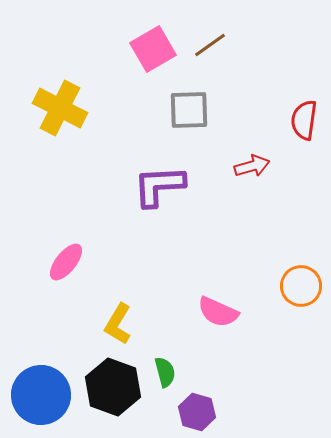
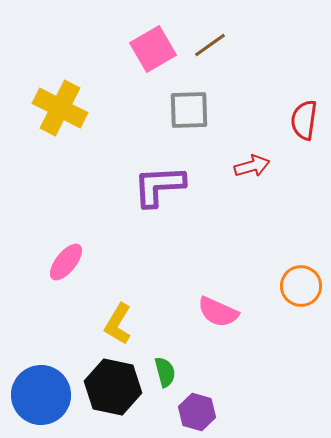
black hexagon: rotated 8 degrees counterclockwise
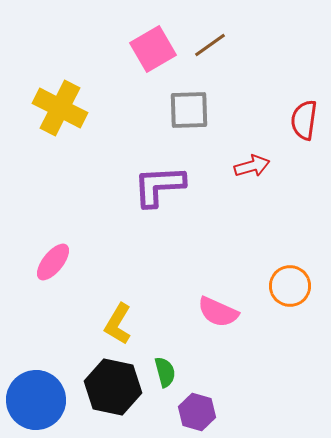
pink ellipse: moved 13 px left
orange circle: moved 11 px left
blue circle: moved 5 px left, 5 px down
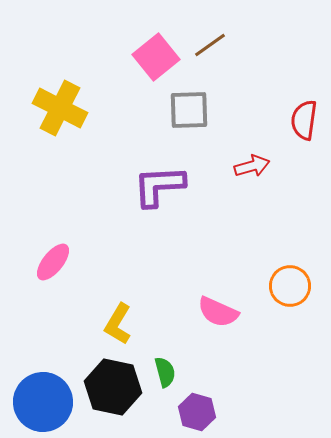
pink square: moved 3 px right, 8 px down; rotated 9 degrees counterclockwise
blue circle: moved 7 px right, 2 px down
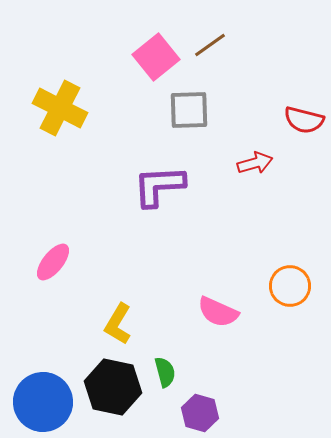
red semicircle: rotated 84 degrees counterclockwise
red arrow: moved 3 px right, 3 px up
purple hexagon: moved 3 px right, 1 px down
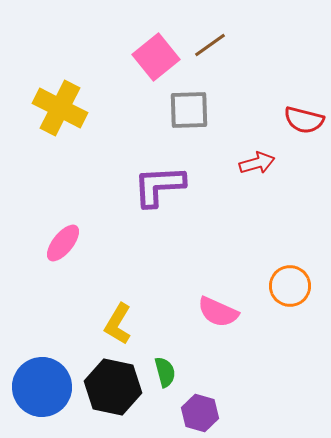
red arrow: moved 2 px right
pink ellipse: moved 10 px right, 19 px up
blue circle: moved 1 px left, 15 px up
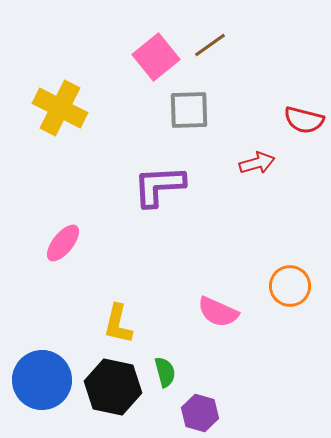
yellow L-shape: rotated 18 degrees counterclockwise
blue circle: moved 7 px up
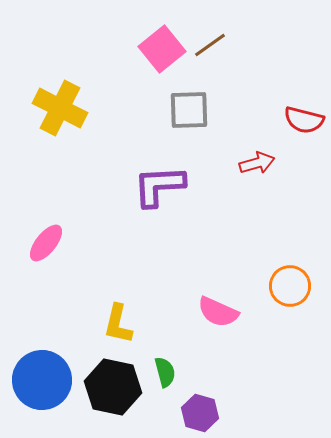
pink square: moved 6 px right, 8 px up
pink ellipse: moved 17 px left
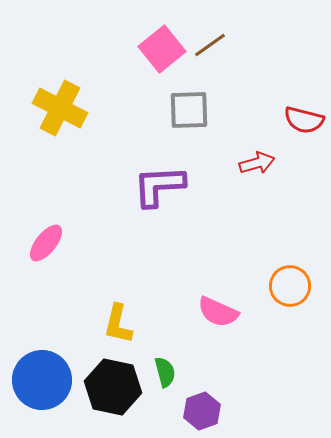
purple hexagon: moved 2 px right, 2 px up; rotated 24 degrees clockwise
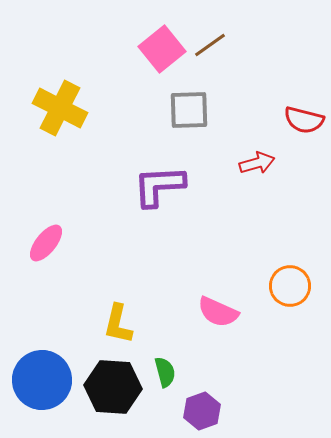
black hexagon: rotated 8 degrees counterclockwise
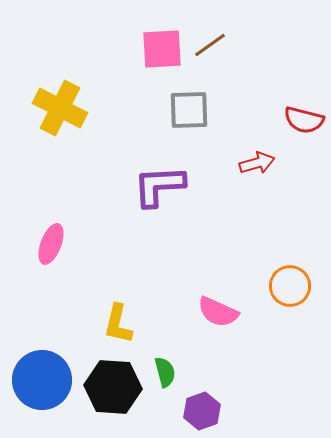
pink square: rotated 36 degrees clockwise
pink ellipse: moved 5 px right, 1 px down; rotated 18 degrees counterclockwise
